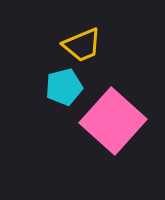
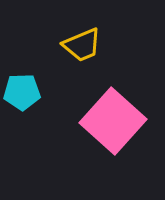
cyan pentagon: moved 42 px left, 5 px down; rotated 12 degrees clockwise
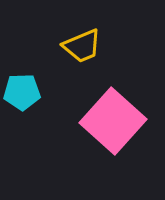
yellow trapezoid: moved 1 px down
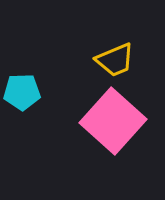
yellow trapezoid: moved 33 px right, 14 px down
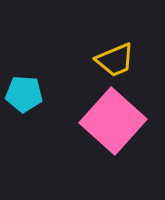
cyan pentagon: moved 2 px right, 2 px down; rotated 6 degrees clockwise
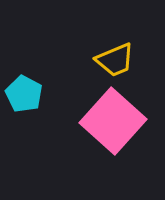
cyan pentagon: rotated 24 degrees clockwise
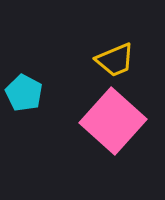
cyan pentagon: moved 1 px up
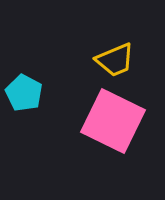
pink square: rotated 16 degrees counterclockwise
